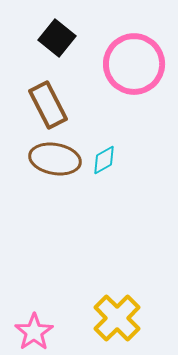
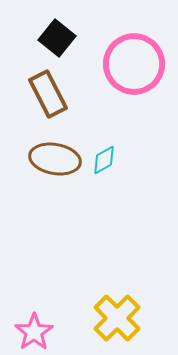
brown rectangle: moved 11 px up
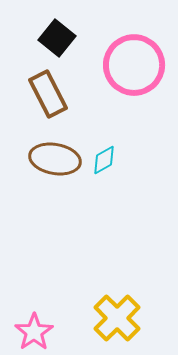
pink circle: moved 1 px down
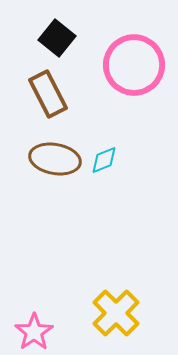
cyan diamond: rotated 8 degrees clockwise
yellow cross: moved 1 px left, 5 px up
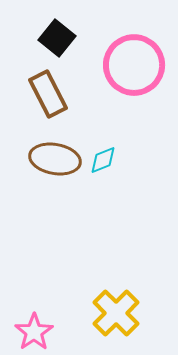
cyan diamond: moved 1 px left
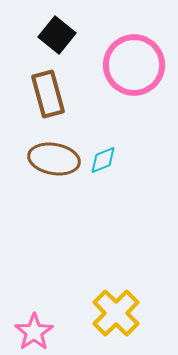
black square: moved 3 px up
brown rectangle: rotated 12 degrees clockwise
brown ellipse: moved 1 px left
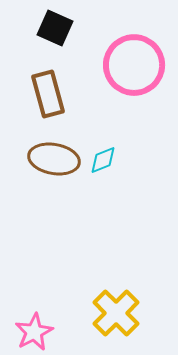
black square: moved 2 px left, 7 px up; rotated 15 degrees counterclockwise
pink star: rotated 6 degrees clockwise
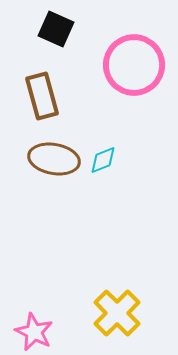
black square: moved 1 px right, 1 px down
brown rectangle: moved 6 px left, 2 px down
yellow cross: moved 1 px right
pink star: rotated 18 degrees counterclockwise
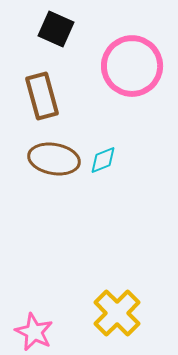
pink circle: moved 2 px left, 1 px down
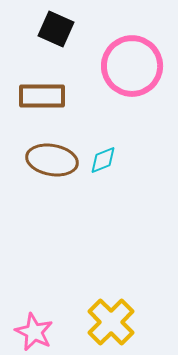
brown rectangle: rotated 75 degrees counterclockwise
brown ellipse: moved 2 px left, 1 px down
yellow cross: moved 6 px left, 9 px down
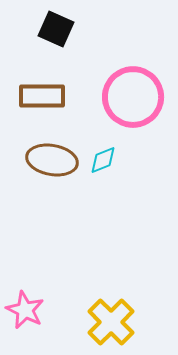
pink circle: moved 1 px right, 31 px down
pink star: moved 9 px left, 22 px up
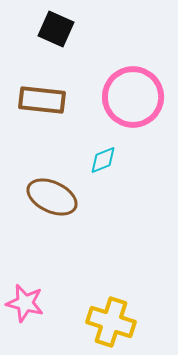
brown rectangle: moved 4 px down; rotated 6 degrees clockwise
brown ellipse: moved 37 px down; rotated 15 degrees clockwise
pink star: moved 7 px up; rotated 12 degrees counterclockwise
yellow cross: rotated 27 degrees counterclockwise
